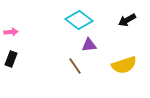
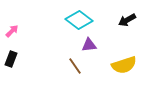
pink arrow: moved 1 px right, 1 px up; rotated 40 degrees counterclockwise
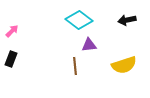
black arrow: rotated 18 degrees clockwise
brown line: rotated 30 degrees clockwise
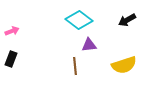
black arrow: rotated 18 degrees counterclockwise
pink arrow: rotated 24 degrees clockwise
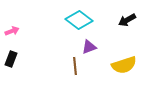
purple triangle: moved 2 px down; rotated 14 degrees counterclockwise
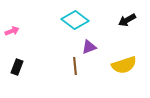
cyan diamond: moved 4 px left
black rectangle: moved 6 px right, 8 px down
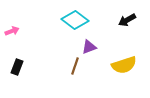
brown line: rotated 24 degrees clockwise
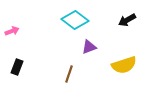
brown line: moved 6 px left, 8 px down
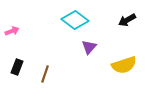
purple triangle: rotated 28 degrees counterclockwise
brown line: moved 24 px left
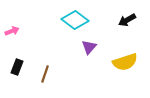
yellow semicircle: moved 1 px right, 3 px up
